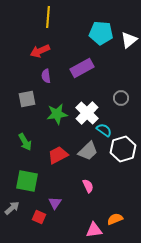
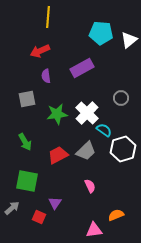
gray trapezoid: moved 2 px left
pink semicircle: moved 2 px right
orange semicircle: moved 1 px right, 4 px up
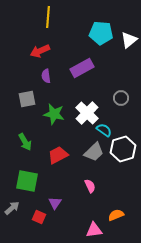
green star: moved 3 px left; rotated 20 degrees clockwise
gray trapezoid: moved 8 px right, 1 px down
